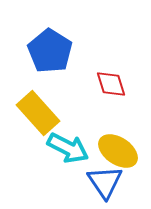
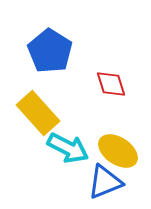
blue triangle: rotated 42 degrees clockwise
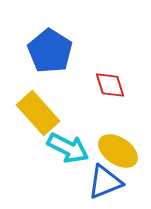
red diamond: moved 1 px left, 1 px down
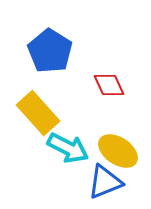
red diamond: moved 1 px left; rotated 8 degrees counterclockwise
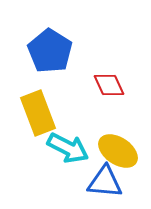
yellow rectangle: rotated 21 degrees clockwise
blue triangle: rotated 27 degrees clockwise
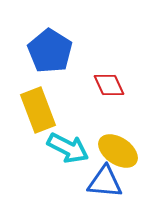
yellow rectangle: moved 3 px up
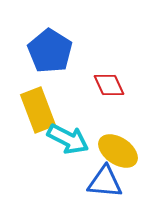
cyan arrow: moved 9 px up
